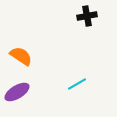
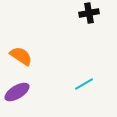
black cross: moved 2 px right, 3 px up
cyan line: moved 7 px right
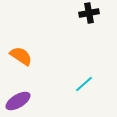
cyan line: rotated 12 degrees counterclockwise
purple ellipse: moved 1 px right, 9 px down
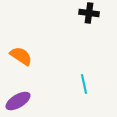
black cross: rotated 18 degrees clockwise
cyan line: rotated 60 degrees counterclockwise
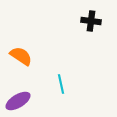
black cross: moved 2 px right, 8 px down
cyan line: moved 23 px left
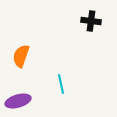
orange semicircle: rotated 105 degrees counterclockwise
purple ellipse: rotated 15 degrees clockwise
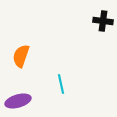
black cross: moved 12 px right
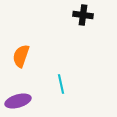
black cross: moved 20 px left, 6 px up
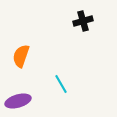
black cross: moved 6 px down; rotated 24 degrees counterclockwise
cyan line: rotated 18 degrees counterclockwise
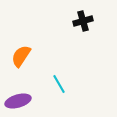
orange semicircle: rotated 15 degrees clockwise
cyan line: moved 2 px left
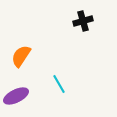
purple ellipse: moved 2 px left, 5 px up; rotated 10 degrees counterclockwise
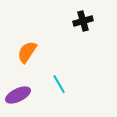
orange semicircle: moved 6 px right, 4 px up
purple ellipse: moved 2 px right, 1 px up
